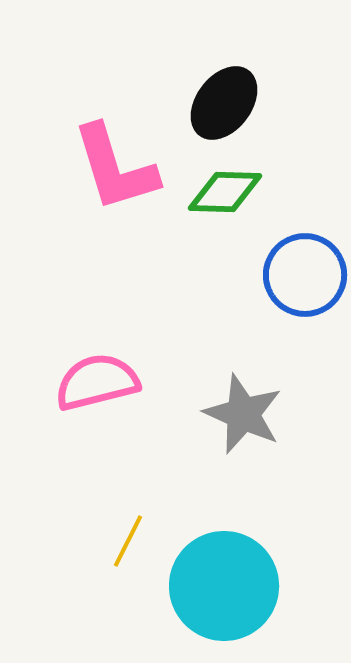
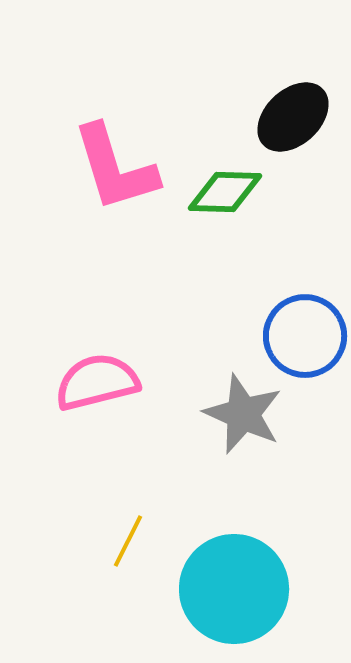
black ellipse: moved 69 px right, 14 px down; rotated 10 degrees clockwise
blue circle: moved 61 px down
cyan circle: moved 10 px right, 3 px down
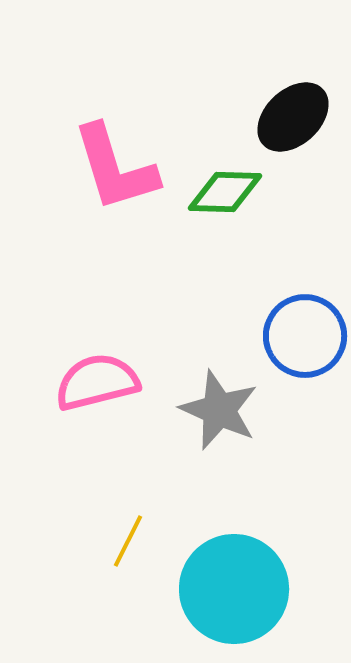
gray star: moved 24 px left, 4 px up
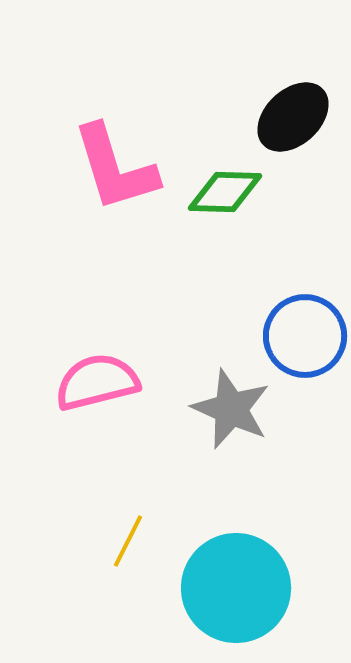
gray star: moved 12 px right, 1 px up
cyan circle: moved 2 px right, 1 px up
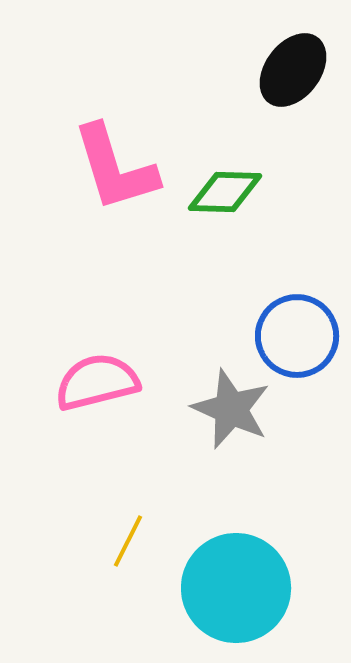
black ellipse: moved 47 px up; rotated 10 degrees counterclockwise
blue circle: moved 8 px left
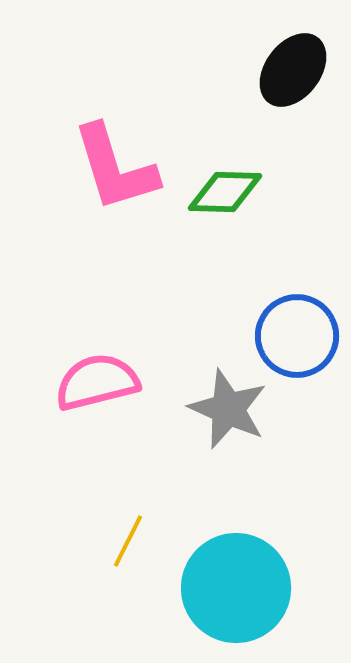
gray star: moved 3 px left
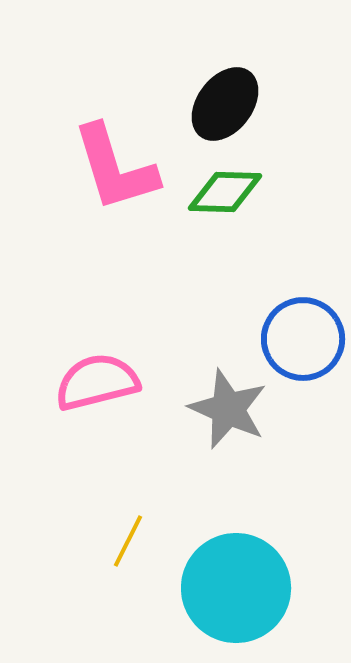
black ellipse: moved 68 px left, 34 px down
blue circle: moved 6 px right, 3 px down
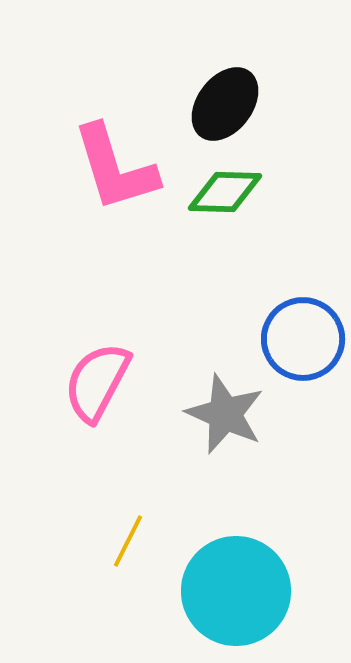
pink semicircle: rotated 48 degrees counterclockwise
gray star: moved 3 px left, 5 px down
cyan circle: moved 3 px down
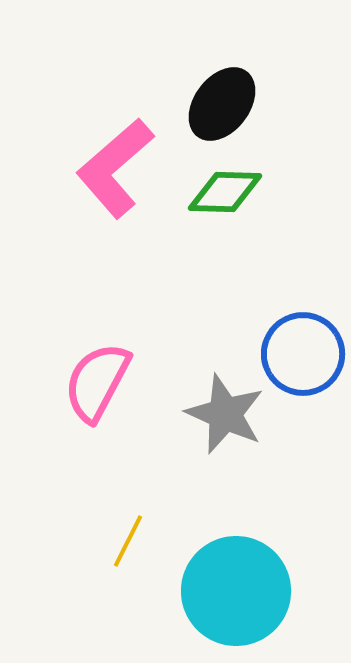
black ellipse: moved 3 px left
pink L-shape: rotated 66 degrees clockwise
blue circle: moved 15 px down
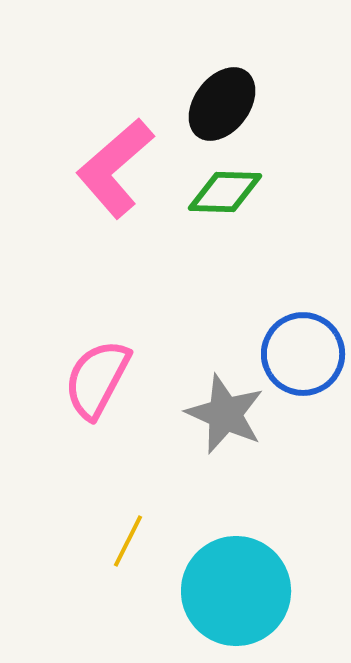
pink semicircle: moved 3 px up
